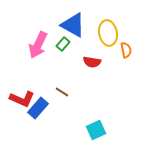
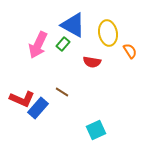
orange semicircle: moved 4 px right, 1 px down; rotated 21 degrees counterclockwise
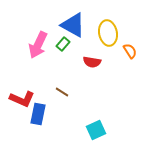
blue rectangle: moved 6 px down; rotated 30 degrees counterclockwise
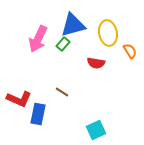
blue triangle: rotated 44 degrees counterclockwise
pink arrow: moved 6 px up
red semicircle: moved 4 px right, 1 px down
red L-shape: moved 3 px left
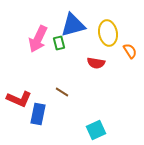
green rectangle: moved 4 px left, 1 px up; rotated 56 degrees counterclockwise
